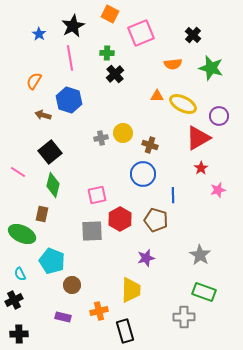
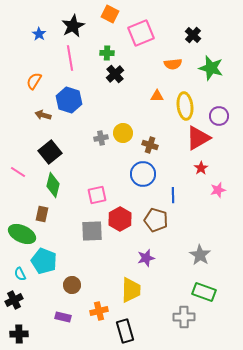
yellow ellipse at (183, 104): moved 2 px right, 2 px down; rotated 56 degrees clockwise
cyan pentagon at (52, 261): moved 8 px left
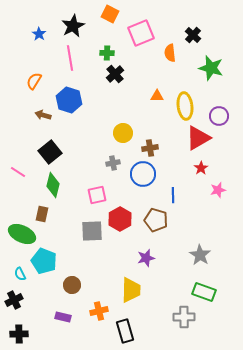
orange semicircle at (173, 64): moved 3 px left, 11 px up; rotated 90 degrees clockwise
gray cross at (101, 138): moved 12 px right, 25 px down
brown cross at (150, 145): moved 3 px down; rotated 28 degrees counterclockwise
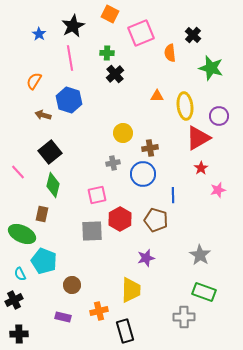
pink line at (18, 172): rotated 14 degrees clockwise
